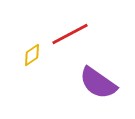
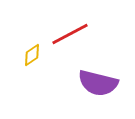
purple semicircle: rotated 21 degrees counterclockwise
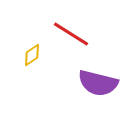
red line: moved 1 px right; rotated 60 degrees clockwise
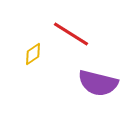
yellow diamond: moved 1 px right, 1 px up
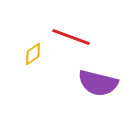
red line: moved 3 px down; rotated 12 degrees counterclockwise
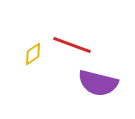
red line: moved 1 px right, 8 px down
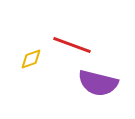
yellow diamond: moved 2 px left, 5 px down; rotated 15 degrees clockwise
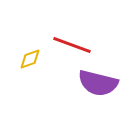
yellow diamond: moved 1 px left
